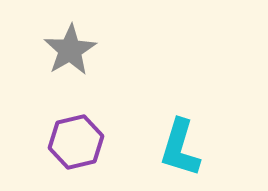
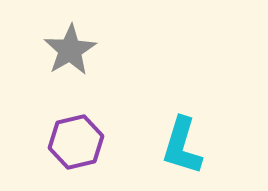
cyan L-shape: moved 2 px right, 2 px up
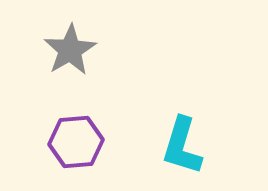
purple hexagon: rotated 8 degrees clockwise
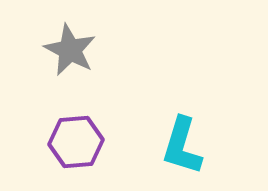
gray star: rotated 14 degrees counterclockwise
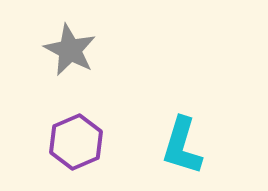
purple hexagon: rotated 18 degrees counterclockwise
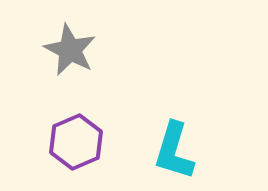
cyan L-shape: moved 8 px left, 5 px down
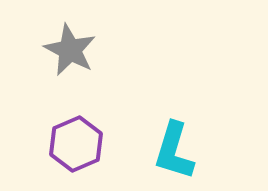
purple hexagon: moved 2 px down
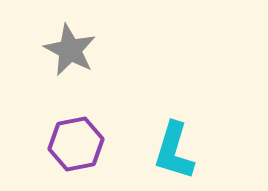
purple hexagon: rotated 12 degrees clockwise
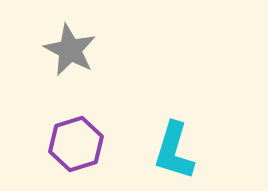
purple hexagon: rotated 6 degrees counterclockwise
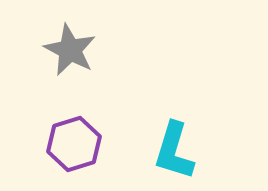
purple hexagon: moved 2 px left
